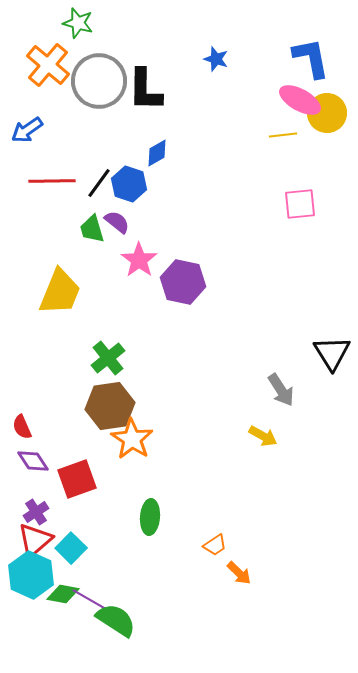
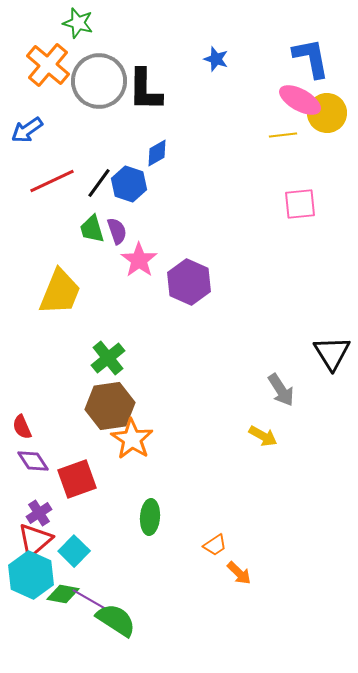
red line: rotated 24 degrees counterclockwise
purple semicircle: moved 9 px down; rotated 32 degrees clockwise
purple hexagon: moved 6 px right; rotated 12 degrees clockwise
purple cross: moved 3 px right, 1 px down
cyan square: moved 3 px right, 3 px down
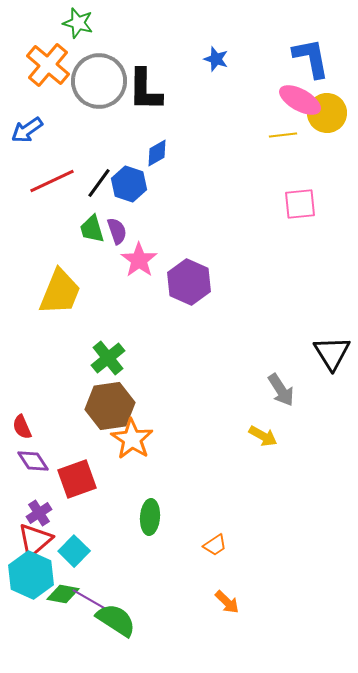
orange arrow: moved 12 px left, 29 px down
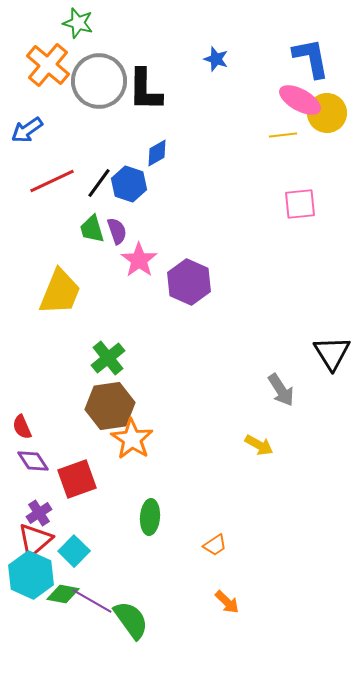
yellow arrow: moved 4 px left, 9 px down
green semicircle: moved 15 px right; rotated 21 degrees clockwise
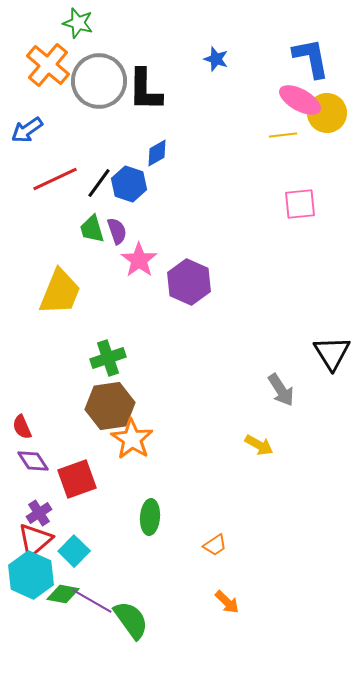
red line: moved 3 px right, 2 px up
green cross: rotated 20 degrees clockwise
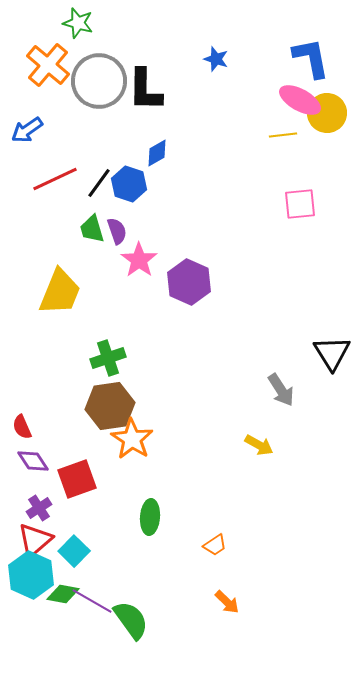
purple cross: moved 5 px up
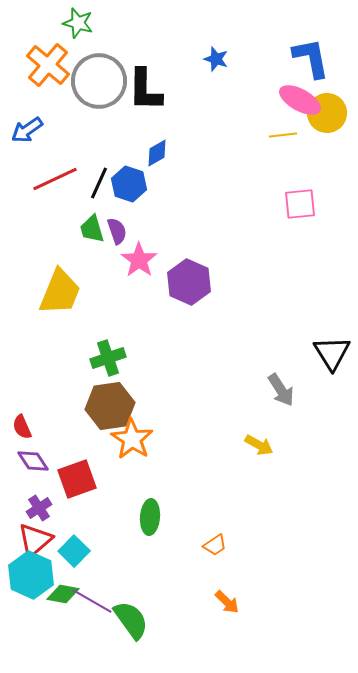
black line: rotated 12 degrees counterclockwise
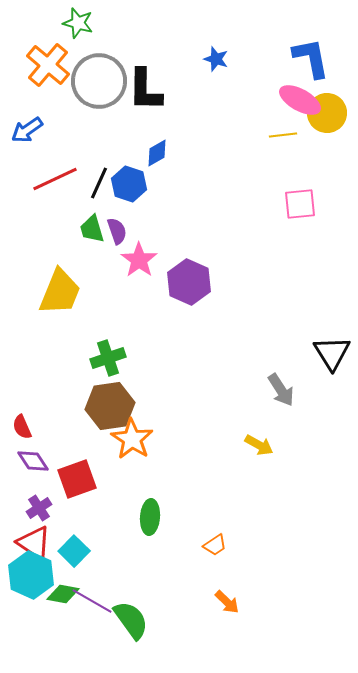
red triangle: moved 1 px left, 3 px down; rotated 45 degrees counterclockwise
